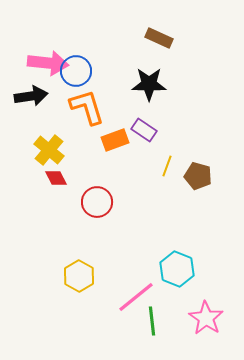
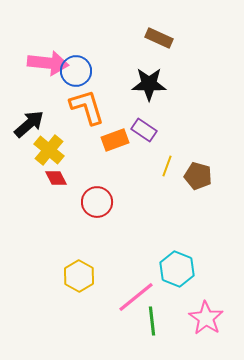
black arrow: moved 2 px left, 28 px down; rotated 32 degrees counterclockwise
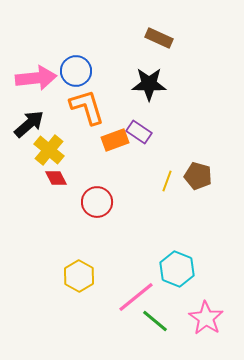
pink arrow: moved 12 px left, 15 px down; rotated 12 degrees counterclockwise
purple rectangle: moved 5 px left, 2 px down
yellow line: moved 15 px down
green line: moved 3 px right; rotated 44 degrees counterclockwise
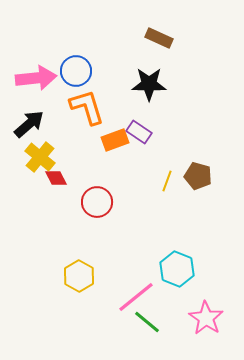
yellow cross: moved 9 px left, 7 px down
green line: moved 8 px left, 1 px down
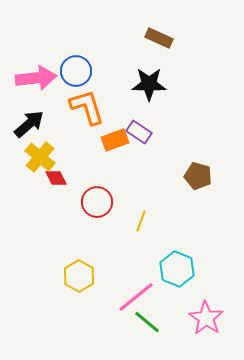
yellow line: moved 26 px left, 40 px down
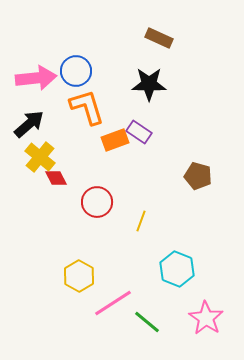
pink line: moved 23 px left, 6 px down; rotated 6 degrees clockwise
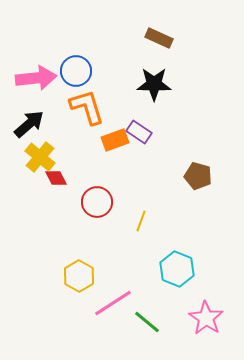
black star: moved 5 px right
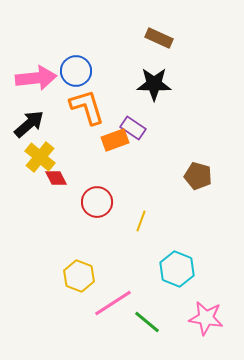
purple rectangle: moved 6 px left, 4 px up
yellow hexagon: rotated 8 degrees counterclockwise
pink star: rotated 24 degrees counterclockwise
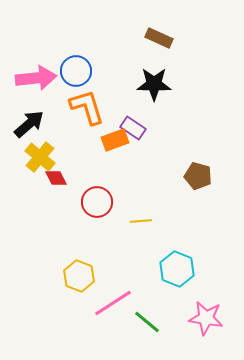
yellow line: rotated 65 degrees clockwise
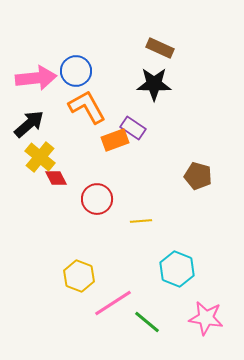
brown rectangle: moved 1 px right, 10 px down
orange L-shape: rotated 12 degrees counterclockwise
red circle: moved 3 px up
